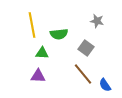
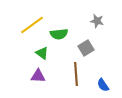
yellow line: rotated 65 degrees clockwise
gray square: rotated 21 degrees clockwise
green triangle: rotated 32 degrees clockwise
brown line: moved 7 px left; rotated 35 degrees clockwise
blue semicircle: moved 2 px left
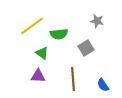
yellow line: moved 1 px down
brown line: moved 3 px left, 5 px down
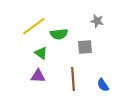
yellow line: moved 2 px right
gray square: moved 1 px left, 1 px up; rotated 28 degrees clockwise
green triangle: moved 1 px left
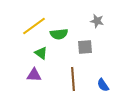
purple triangle: moved 4 px left, 1 px up
